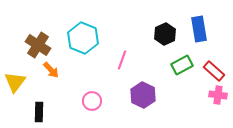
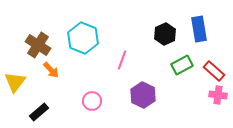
black rectangle: rotated 48 degrees clockwise
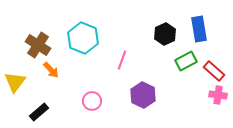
green rectangle: moved 4 px right, 4 px up
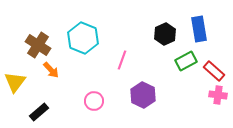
pink circle: moved 2 px right
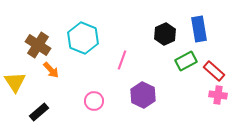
yellow triangle: rotated 10 degrees counterclockwise
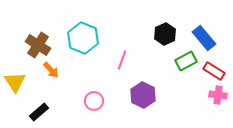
blue rectangle: moved 5 px right, 9 px down; rotated 30 degrees counterclockwise
red rectangle: rotated 10 degrees counterclockwise
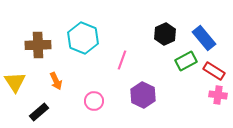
brown cross: rotated 35 degrees counterclockwise
orange arrow: moved 5 px right, 11 px down; rotated 18 degrees clockwise
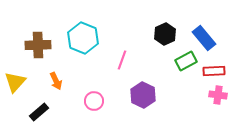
red rectangle: rotated 35 degrees counterclockwise
yellow triangle: rotated 15 degrees clockwise
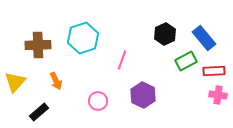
cyan hexagon: rotated 20 degrees clockwise
pink circle: moved 4 px right
